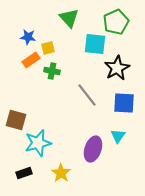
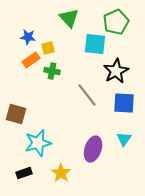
black star: moved 1 px left, 3 px down
brown square: moved 6 px up
cyan triangle: moved 6 px right, 3 px down
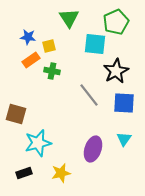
green triangle: rotated 10 degrees clockwise
yellow square: moved 1 px right, 2 px up
gray line: moved 2 px right
yellow star: rotated 24 degrees clockwise
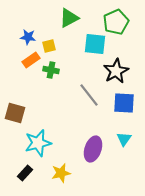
green triangle: rotated 35 degrees clockwise
green cross: moved 1 px left, 1 px up
brown square: moved 1 px left, 1 px up
black rectangle: moved 1 px right; rotated 28 degrees counterclockwise
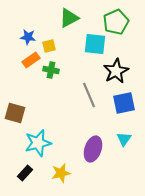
gray line: rotated 15 degrees clockwise
blue square: rotated 15 degrees counterclockwise
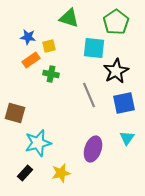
green triangle: rotated 45 degrees clockwise
green pentagon: rotated 10 degrees counterclockwise
cyan square: moved 1 px left, 4 px down
green cross: moved 4 px down
cyan triangle: moved 3 px right, 1 px up
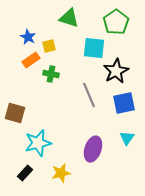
blue star: rotated 21 degrees clockwise
